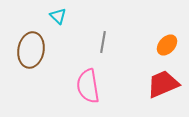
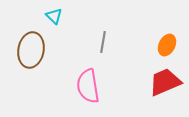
cyan triangle: moved 4 px left
orange ellipse: rotated 15 degrees counterclockwise
red trapezoid: moved 2 px right, 2 px up
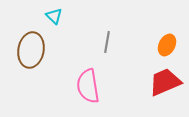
gray line: moved 4 px right
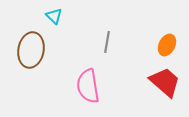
red trapezoid: rotated 64 degrees clockwise
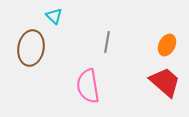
brown ellipse: moved 2 px up
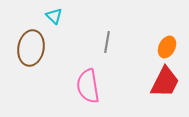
orange ellipse: moved 2 px down
red trapezoid: rotated 76 degrees clockwise
